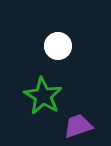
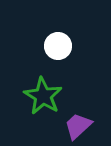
purple trapezoid: rotated 24 degrees counterclockwise
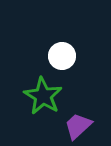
white circle: moved 4 px right, 10 px down
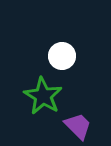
purple trapezoid: rotated 88 degrees clockwise
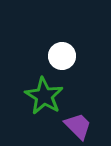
green star: moved 1 px right
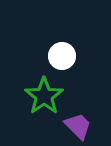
green star: rotated 6 degrees clockwise
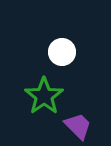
white circle: moved 4 px up
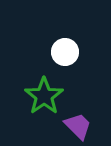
white circle: moved 3 px right
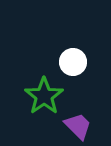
white circle: moved 8 px right, 10 px down
